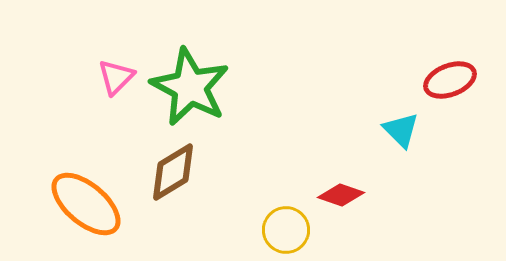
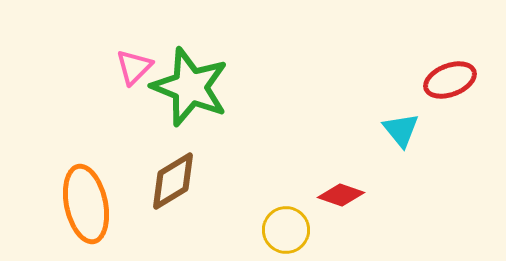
pink triangle: moved 18 px right, 10 px up
green star: rotated 6 degrees counterclockwise
cyan triangle: rotated 6 degrees clockwise
brown diamond: moved 9 px down
orange ellipse: rotated 38 degrees clockwise
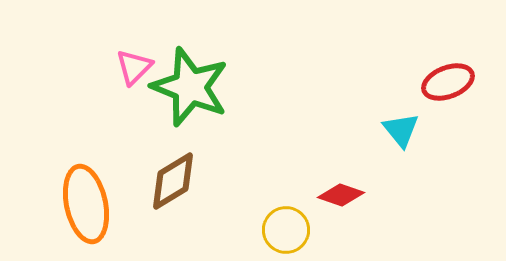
red ellipse: moved 2 px left, 2 px down
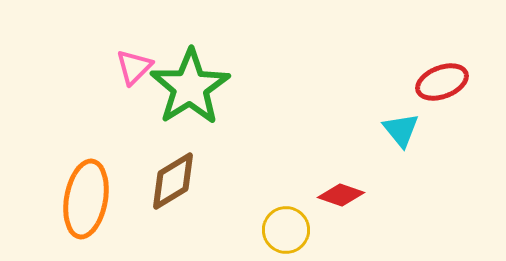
red ellipse: moved 6 px left
green star: rotated 18 degrees clockwise
orange ellipse: moved 5 px up; rotated 22 degrees clockwise
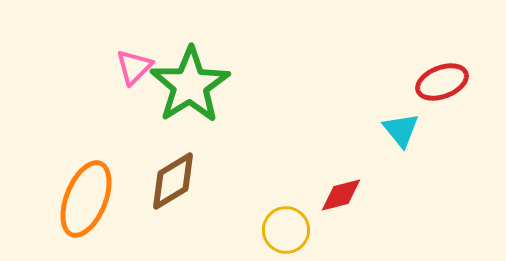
green star: moved 2 px up
red diamond: rotated 33 degrees counterclockwise
orange ellipse: rotated 12 degrees clockwise
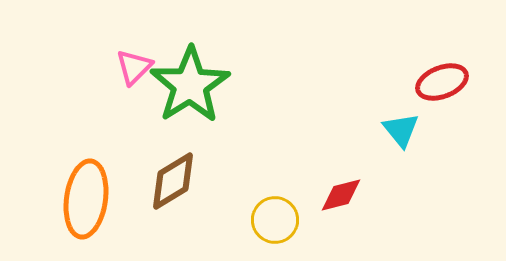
orange ellipse: rotated 14 degrees counterclockwise
yellow circle: moved 11 px left, 10 px up
